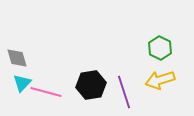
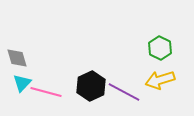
black hexagon: moved 1 px down; rotated 16 degrees counterclockwise
purple line: rotated 44 degrees counterclockwise
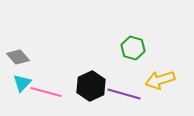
green hexagon: moved 27 px left; rotated 10 degrees counterclockwise
gray diamond: moved 1 px right, 1 px up; rotated 25 degrees counterclockwise
purple line: moved 2 px down; rotated 12 degrees counterclockwise
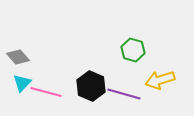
green hexagon: moved 2 px down
black hexagon: rotated 12 degrees counterclockwise
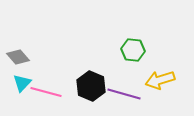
green hexagon: rotated 10 degrees counterclockwise
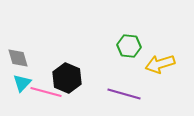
green hexagon: moved 4 px left, 4 px up
gray diamond: moved 1 px down; rotated 25 degrees clockwise
yellow arrow: moved 16 px up
black hexagon: moved 24 px left, 8 px up
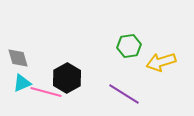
green hexagon: rotated 15 degrees counterclockwise
yellow arrow: moved 1 px right, 2 px up
black hexagon: rotated 8 degrees clockwise
cyan triangle: rotated 24 degrees clockwise
purple line: rotated 16 degrees clockwise
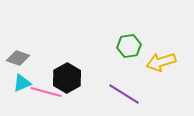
gray diamond: rotated 55 degrees counterclockwise
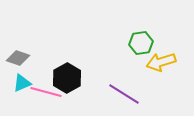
green hexagon: moved 12 px right, 3 px up
